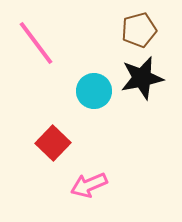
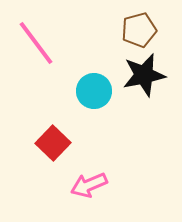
black star: moved 2 px right, 3 px up
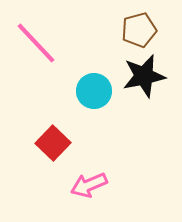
pink line: rotated 6 degrees counterclockwise
black star: moved 1 px down
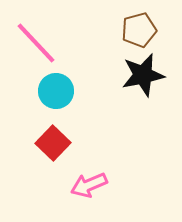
black star: moved 1 px left, 1 px up
cyan circle: moved 38 px left
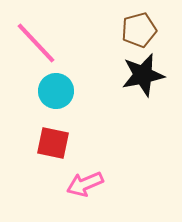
red square: rotated 32 degrees counterclockwise
pink arrow: moved 4 px left, 1 px up
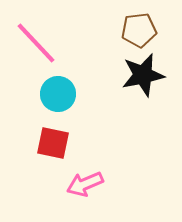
brown pentagon: rotated 8 degrees clockwise
cyan circle: moved 2 px right, 3 px down
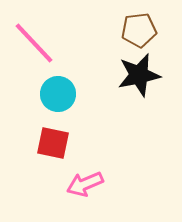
pink line: moved 2 px left
black star: moved 4 px left
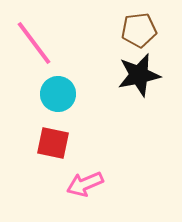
pink line: rotated 6 degrees clockwise
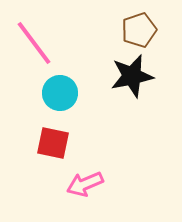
brown pentagon: rotated 12 degrees counterclockwise
black star: moved 7 px left, 1 px down
cyan circle: moved 2 px right, 1 px up
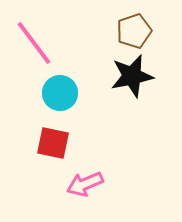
brown pentagon: moved 5 px left, 1 px down
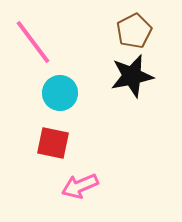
brown pentagon: rotated 8 degrees counterclockwise
pink line: moved 1 px left, 1 px up
pink arrow: moved 5 px left, 2 px down
